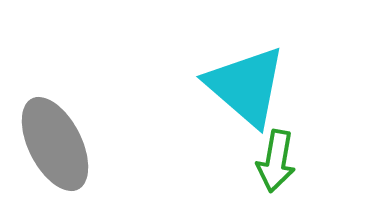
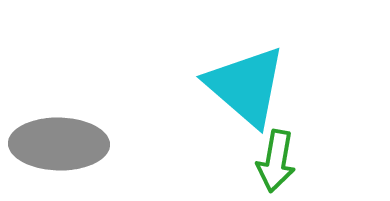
gray ellipse: moved 4 px right; rotated 62 degrees counterclockwise
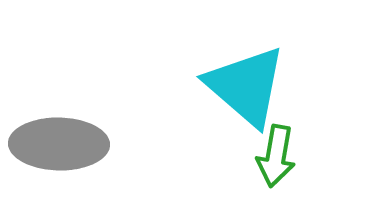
green arrow: moved 5 px up
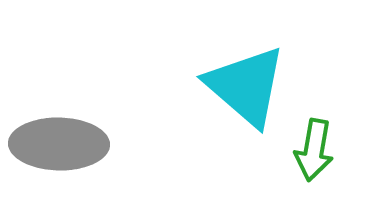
green arrow: moved 38 px right, 6 px up
